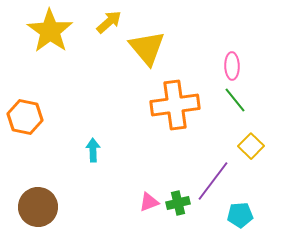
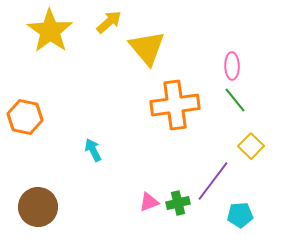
cyan arrow: rotated 25 degrees counterclockwise
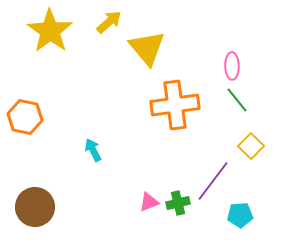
green line: moved 2 px right
brown circle: moved 3 px left
